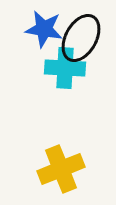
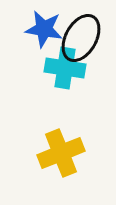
cyan cross: rotated 6 degrees clockwise
yellow cross: moved 16 px up
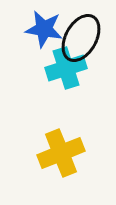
cyan cross: moved 1 px right; rotated 27 degrees counterclockwise
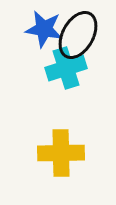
black ellipse: moved 3 px left, 3 px up
yellow cross: rotated 21 degrees clockwise
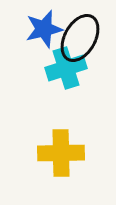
blue star: rotated 24 degrees counterclockwise
black ellipse: moved 2 px right, 3 px down
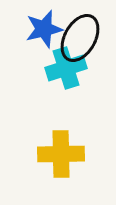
yellow cross: moved 1 px down
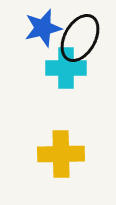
blue star: moved 1 px left, 1 px up
cyan cross: rotated 18 degrees clockwise
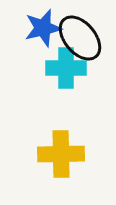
black ellipse: rotated 69 degrees counterclockwise
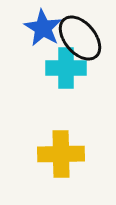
blue star: rotated 27 degrees counterclockwise
